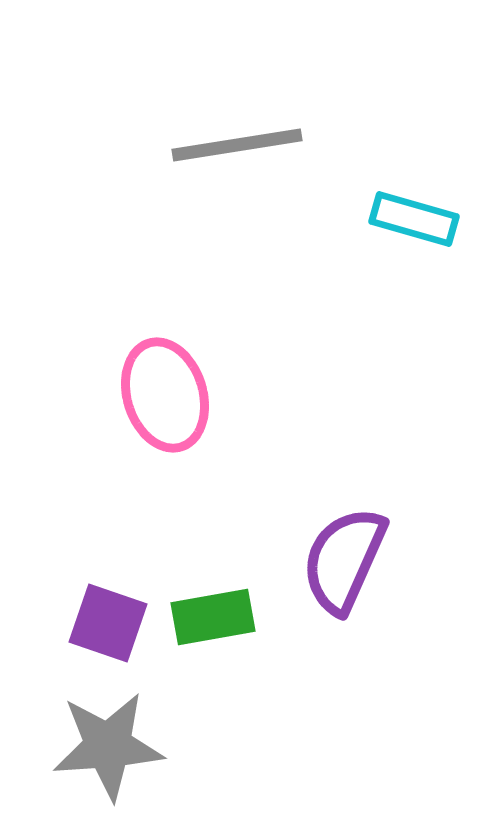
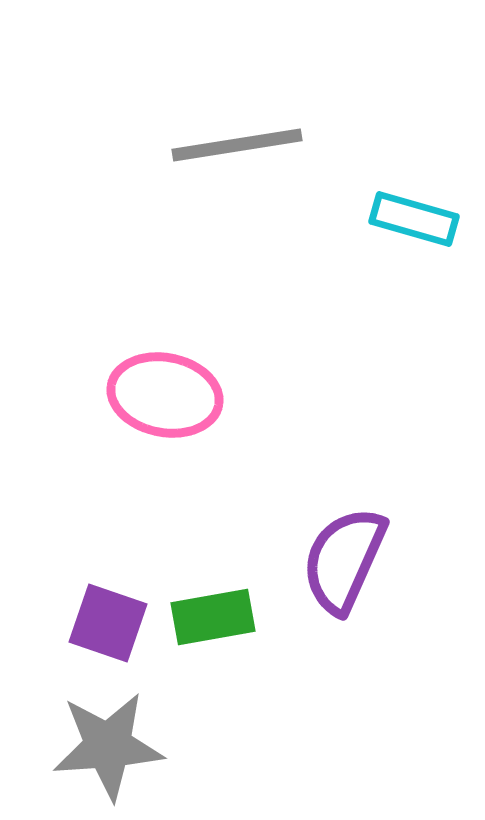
pink ellipse: rotated 62 degrees counterclockwise
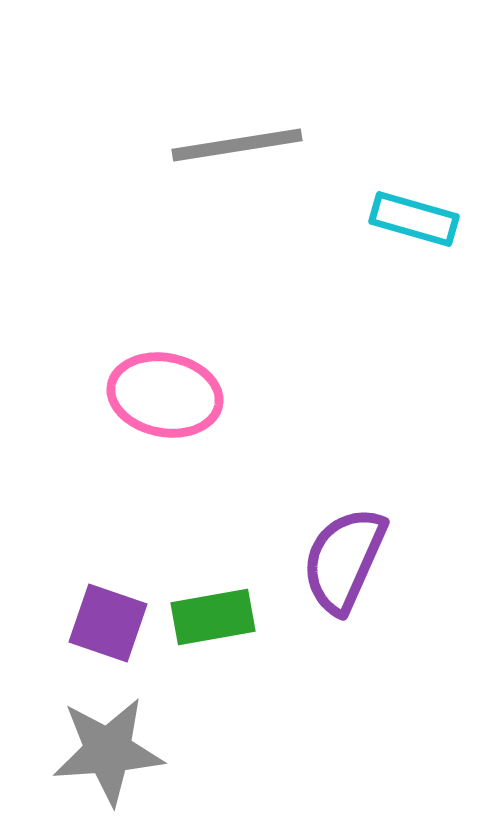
gray star: moved 5 px down
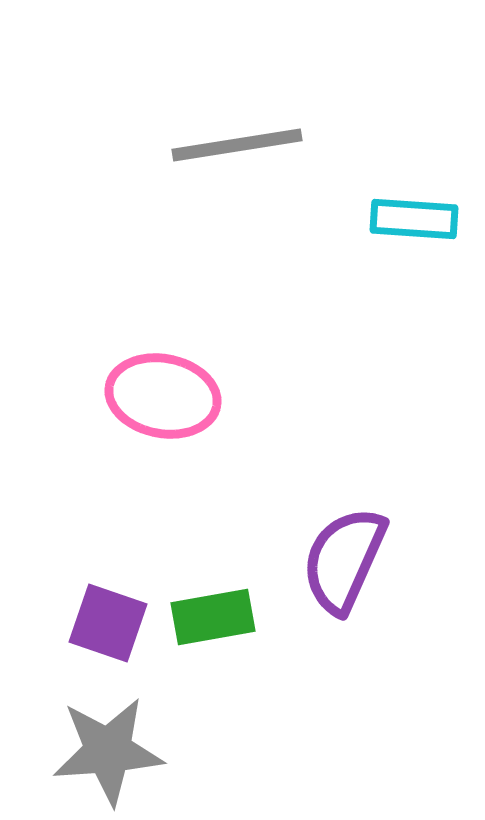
cyan rectangle: rotated 12 degrees counterclockwise
pink ellipse: moved 2 px left, 1 px down
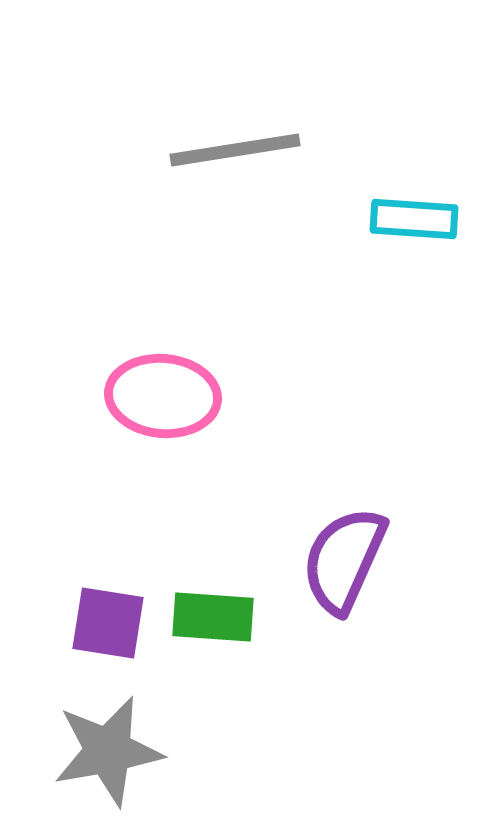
gray line: moved 2 px left, 5 px down
pink ellipse: rotated 6 degrees counterclockwise
green rectangle: rotated 14 degrees clockwise
purple square: rotated 10 degrees counterclockwise
gray star: rotated 6 degrees counterclockwise
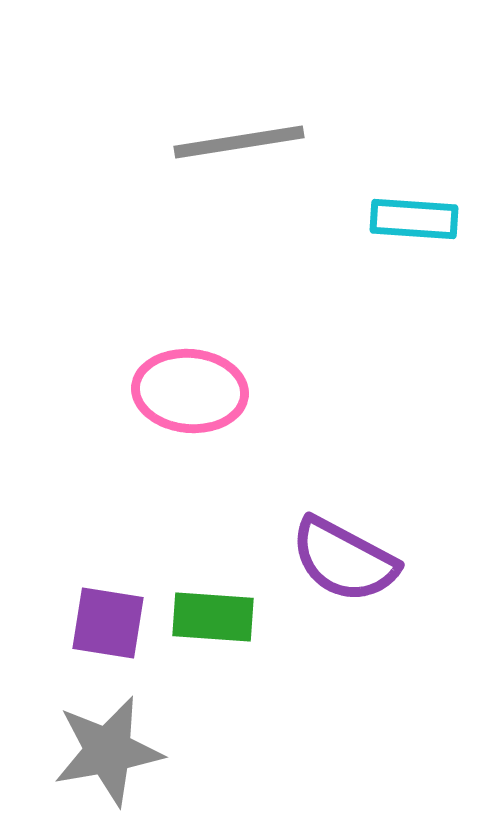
gray line: moved 4 px right, 8 px up
pink ellipse: moved 27 px right, 5 px up
purple semicircle: rotated 86 degrees counterclockwise
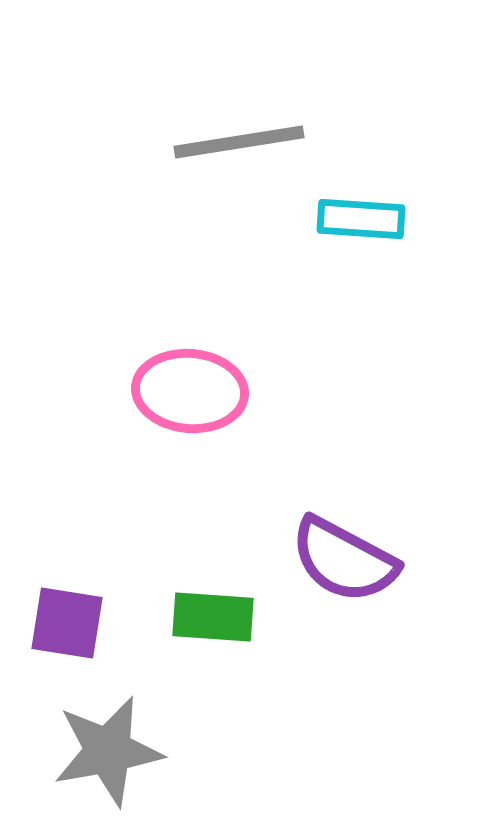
cyan rectangle: moved 53 px left
purple square: moved 41 px left
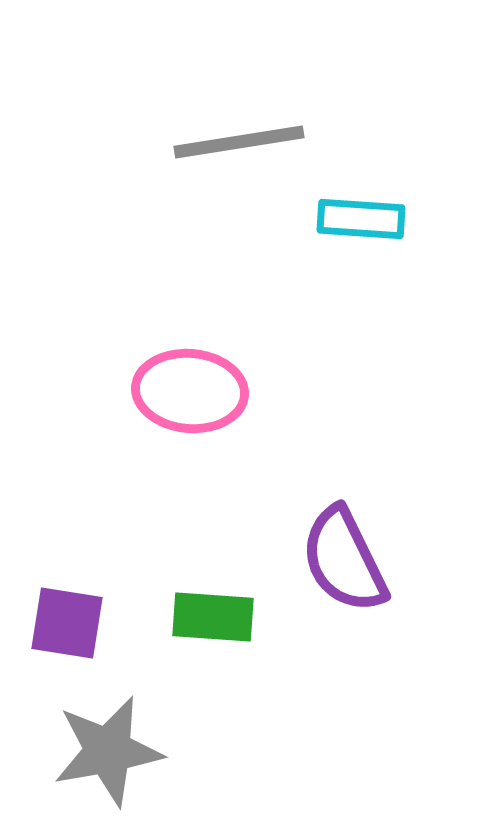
purple semicircle: rotated 36 degrees clockwise
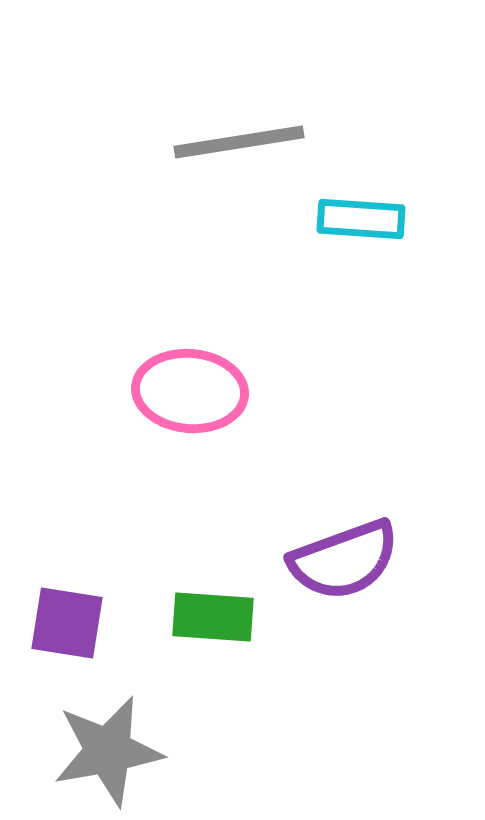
purple semicircle: rotated 84 degrees counterclockwise
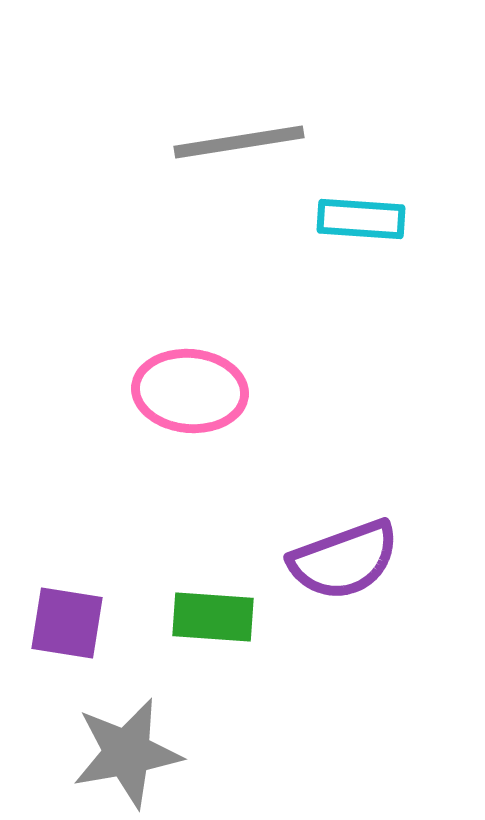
gray star: moved 19 px right, 2 px down
